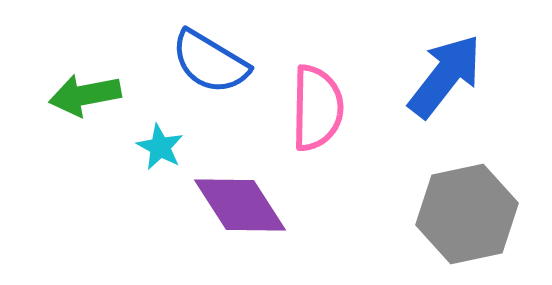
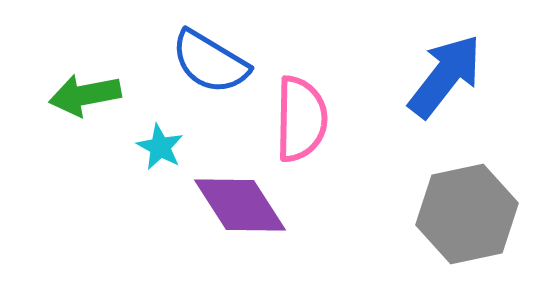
pink semicircle: moved 16 px left, 11 px down
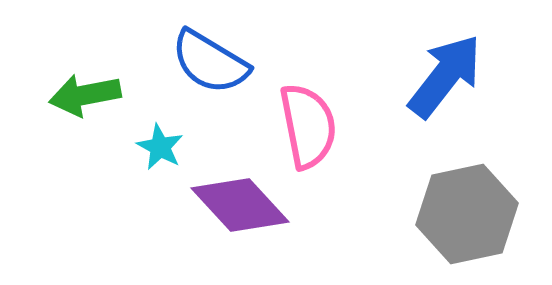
pink semicircle: moved 7 px right, 7 px down; rotated 12 degrees counterclockwise
purple diamond: rotated 10 degrees counterclockwise
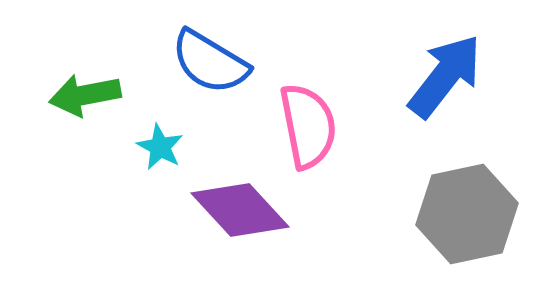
purple diamond: moved 5 px down
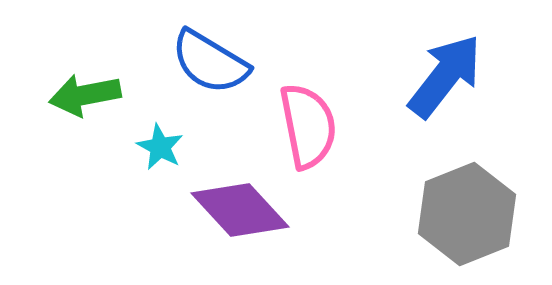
gray hexagon: rotated 10 degrees counterclockwise
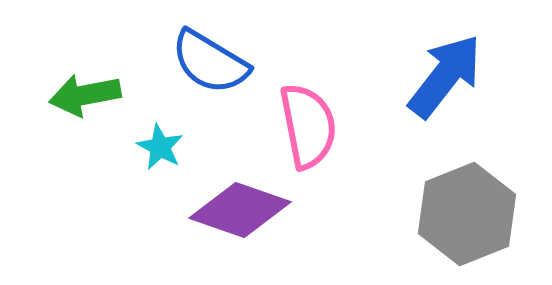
purple diamond: rotated 28 degrees counterclockwise
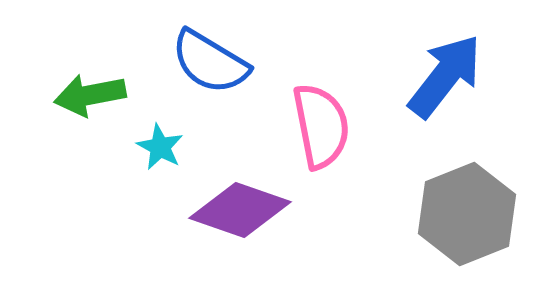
green arrow: moved 5 px right
pink semicircle: moved 13 px right
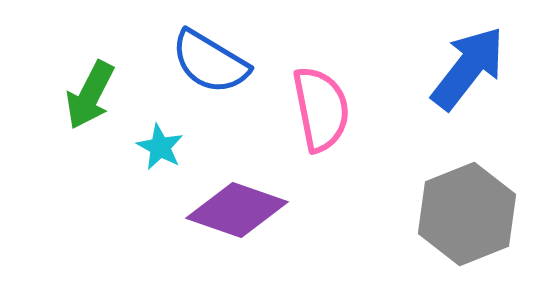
blue arrow: moved 23 px right, 8 px up
green arrow: rotated 52 degrees counterclockwise
pink semicircle: moved 17 px up
purple diamond: moved 3 px left
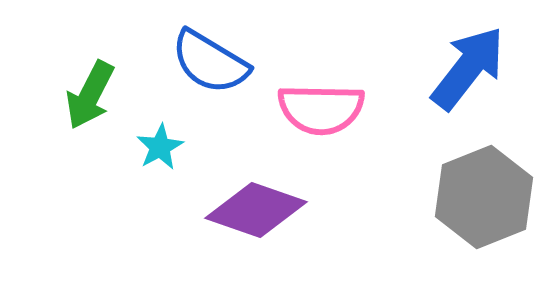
pink semicircle: rotated 102 degrees clockwise
cyan star: rotated 15 degrees clockwise
purple diamond: moved 19 px right
gray hexagon: moved 17 px right, 17 px up
